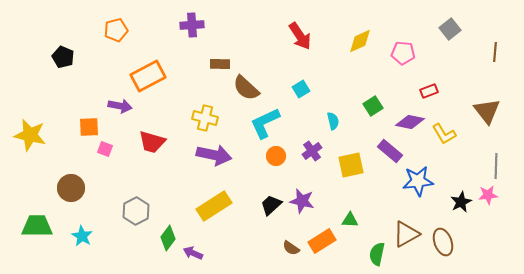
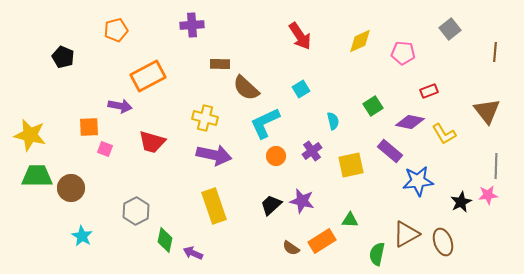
yellow rectangle at (214, 206): rotated 76 degrees counterclockwise
green trapezoid at (37, 226): moved 50 px up
green diamond at (168, 238): moved 3 px left, 2 px down; rotated 25 degrees counterclockwise
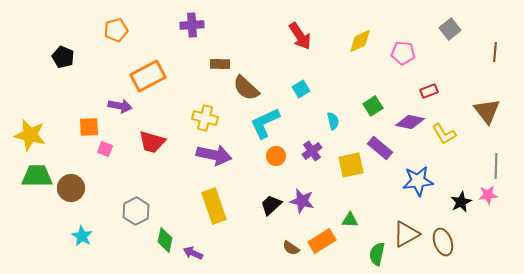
purple rectangle at (390, 151): moved 10 px left, 3 px up
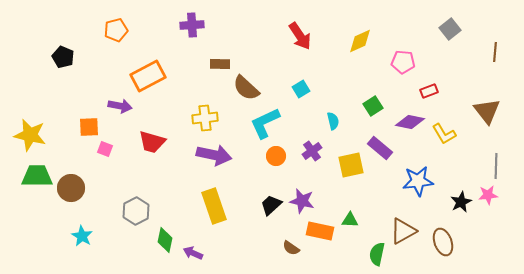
pink pentagon at (403, 53): moved 9 px down
yellow cross at (205, 118): rotated 20 degrees counterclockwise
brown triangle at (406, 234): moved 3 px left, 3 px up
orange rectangle at (322, 241): moved 2 px left, 10 px up; rotated 44 degrees clockwise
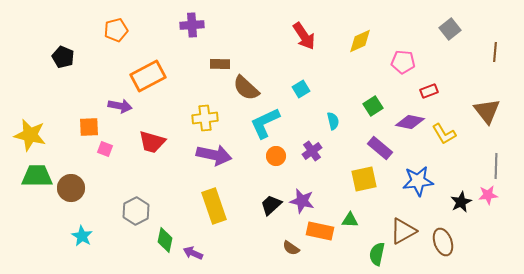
red arrow at (300, 36): moved 4 px right
yellow square at (351, 165): moved 13 px right, 14 px down
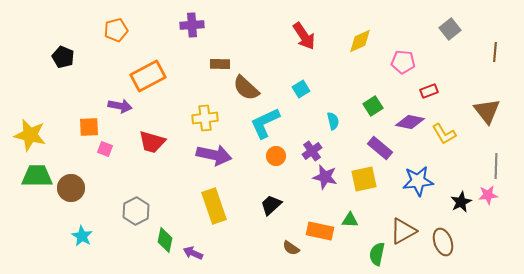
purple star at (302, 201): moved 23 px right, 24 px up
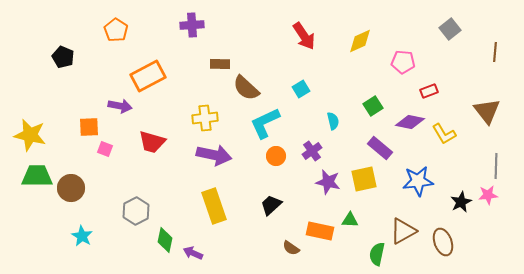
orange pentagon at (116, 30): rotated 25 degrees counterclockwise
purple star at (325, 177): moved 3 px right, 5 px down
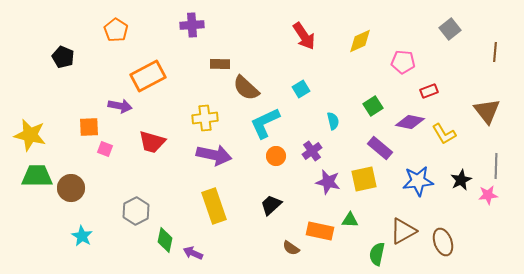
black star at (461, 202): moved 22 px up
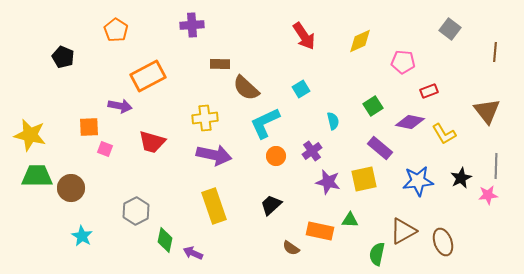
gray square at (450, 29): rotated 15 degrees counterclockwise
black star at (461, 180): moved 2 px up
